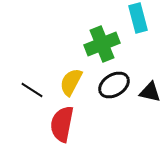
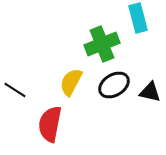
black line: moved 17 px left
red semicircle: moved 12 px left
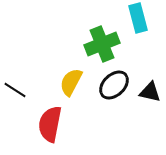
black ellipse: rotated 12 degrees counterclockwise
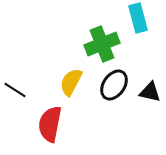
black ellipse: rotated 12 degrees counterclockwise
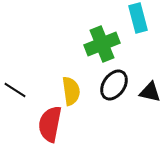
yellow semicircle: moved 9 px down; rotated 144 degrees clockwise
